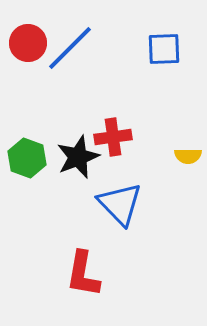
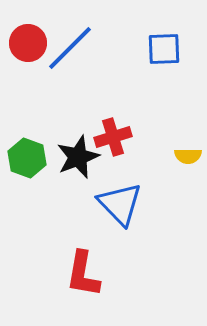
red cross: rotated 9 degrees counterclockwise
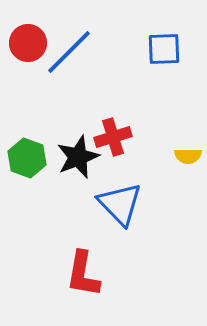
blue line: moved 1 px left, 4 px down
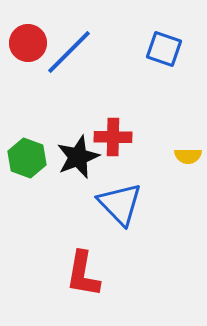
blue square: rotated 21 degrees clockwise
red cross: rotated 18 degrees clockwise
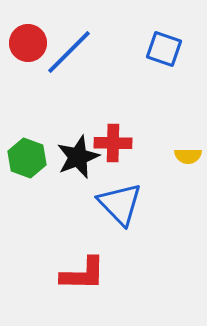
red cross: moved 6 px down
red L-shape: rotated 99 degrees counterclockwise
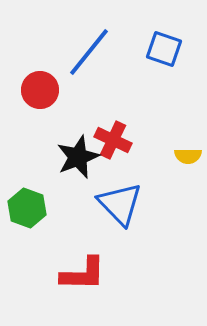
red circle: moved 12 px right, 47 px down
blue line: moved 20 px right; rotated 6 degrees counterclockwise
red cross: moved 3 px up; rotated 24 degrees clockwise
green hexagon: moved 50 px down
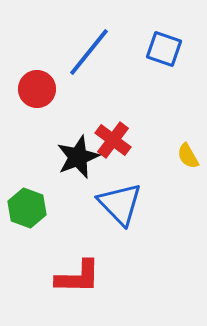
red circle: moved 3 px left, 1 px up
red cross: rotated 12 degrees clockwise
yellow semicircle: rotated 60 degrees clockwise
red L-shape: moved 5 px left, 3 px down
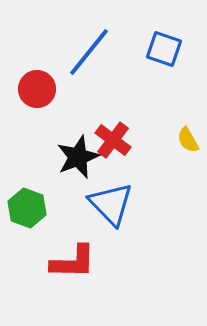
yellow semicircle: moved 16 px up
blue triangle: moved 9 px left
red L-shape: moved 5 px left, 15 px up
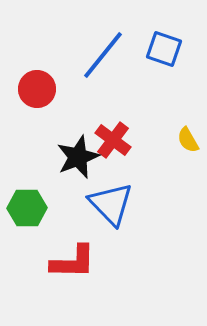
blue line: moved 14 px right, 3 px down
green hexagon: rotated 21 degrees counterclockwise
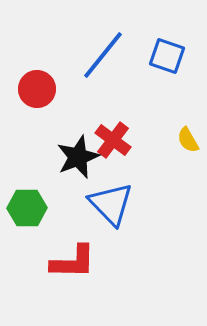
blue square: moved 3 px right, 7 px down
